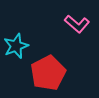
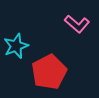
red pentagon: moved 1 px right, 1 px up
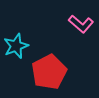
pink L-shape: moved 4 px right
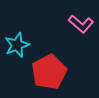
cyan star: moved 1 px right, 1 px up
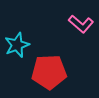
red pentagon: rotated 24 degrees clockwise
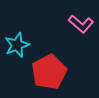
red pentagon: rotated 24 degrees counterclockwise
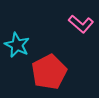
cyan star: rotated 25 degrees counterclockwise
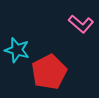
cyan star: moved 5 px down; rotated 10 degrees counterclockwise
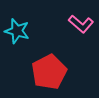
cyan star: moved 19 px up
